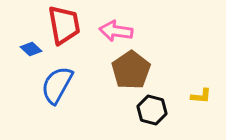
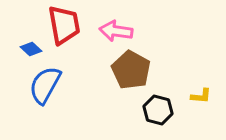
brown pentagon: rotated 9 degrees counterclockwise
blue semicircle: moved 12 px left
black hexagon: moved 6 px right
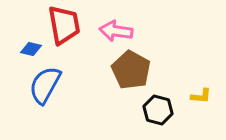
blue diamond: rotated 30 degrees counterclockwise
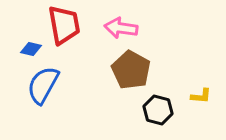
pink arrow: moved 5 px right, 3 px up
blue semicircle: moved 2 px left
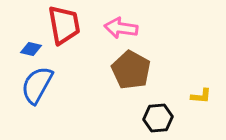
blue semicircle: moved 6 px left
black hexagon: moved 8 px down; rotated 20 degrees counterclockwise
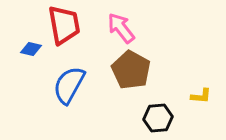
pink arrow: rotated 44 degrees clockwise
blue semicircle: moved 32 px right
